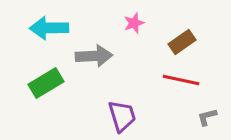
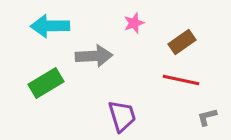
cyan arrow: moved 1 px right, 2 px up
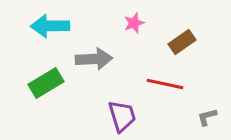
gray arrow: moved 3 px down
red line: moved 16 px left, 4 px down
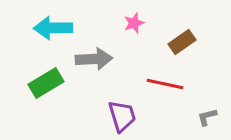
cyan arrow: moved 3 px right, 2 px down
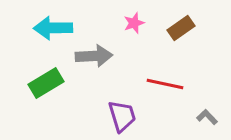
brown rectangle: moved 1 px left, 14 px up
gray arrow: moved 3 px up
gray L-shape: rotated 60 degrees clockwise
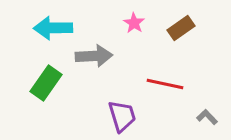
pink star: rotated 20 degrees counterclockwise
green rectangle: rotated 24 degrees counterclockwise
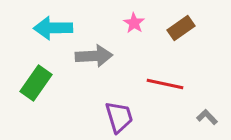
green rectangle: moved 10 px left
purple trapezoid: moved 3 px left, 1 px down
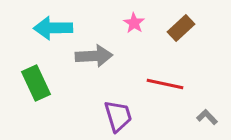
brown rectangle: rotated 8 degrees counterclockwise
green rectangle: rotated 60 degrees counterclockwise
purple trapezoid: moved 1 px left, 1 px up
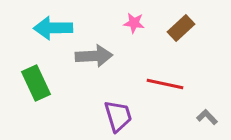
pink star: rotated 25 degrees counterclockwise
